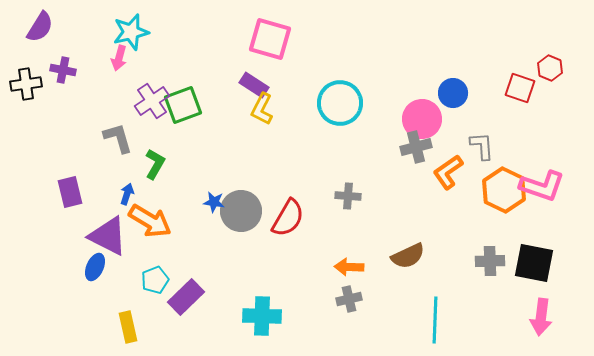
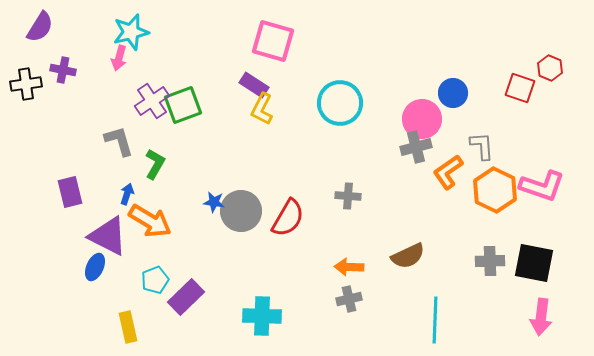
pink square at (270, 39): moved 3 px right, 2 px down
gray L-shape at (118, 138): moved 1 px right, 3 px down
orange hexagon at (504, 190): moved 9 px left
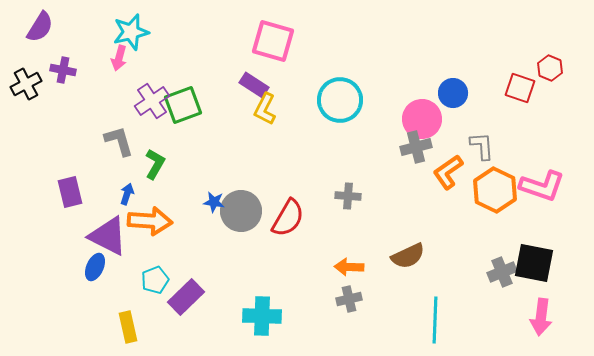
black cross at (26, 84): rotated 20 degrees counterclockwise
cyan circle at (340, 103): moved 3 px up
yellow L-shape at (262, 109): moved 3 px right
orange arrow at (150, 221): rotated 27 degrees counterclockwise
gray cross at (490, 261): moved 12 px right, 11 px down; rotated 20 degrees counterclockwise
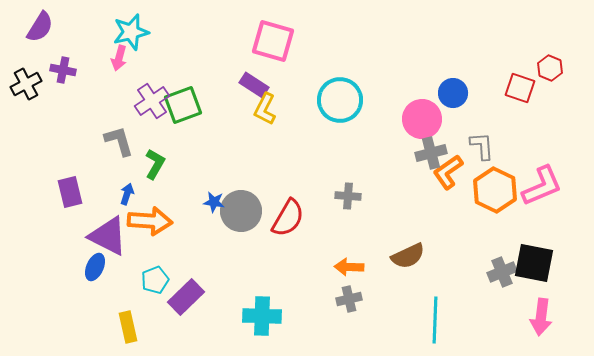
gray cross at (416, 147): moved 15 px right, 6 px down
pink L-shape at (542, 186): rotated 42 degrees counterclockwise
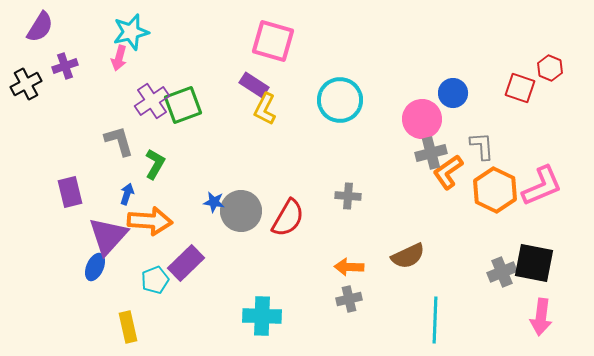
purple cross at (63, 70): moved 2 px right, 4 px up; rotated 30 degrees counterclockwise
purple triangle at (108, 236): rotated 45 degrees clockwise
purple rectangle at (186, 297): moved 34 px up
